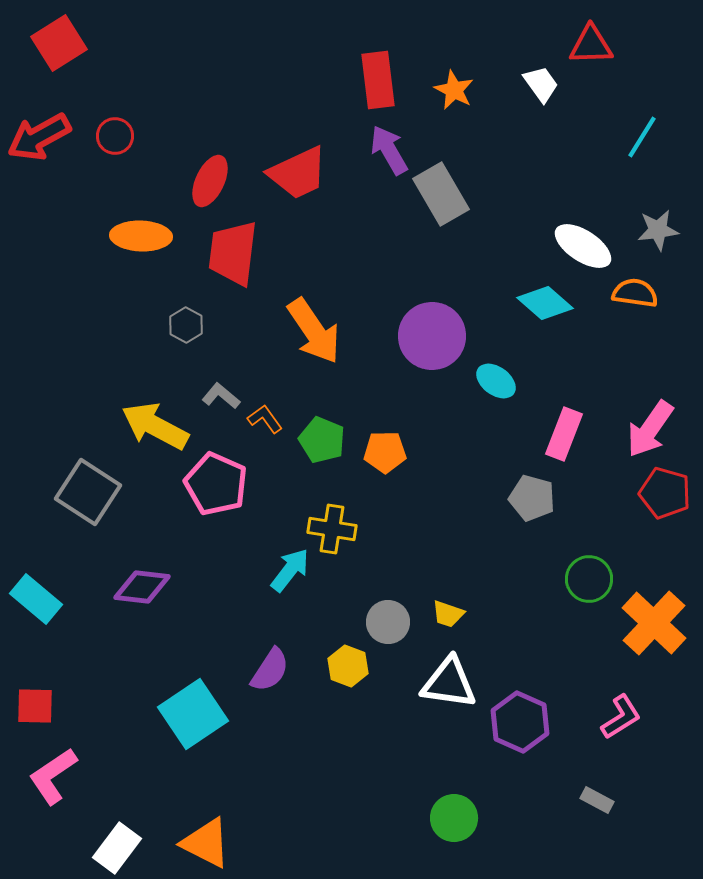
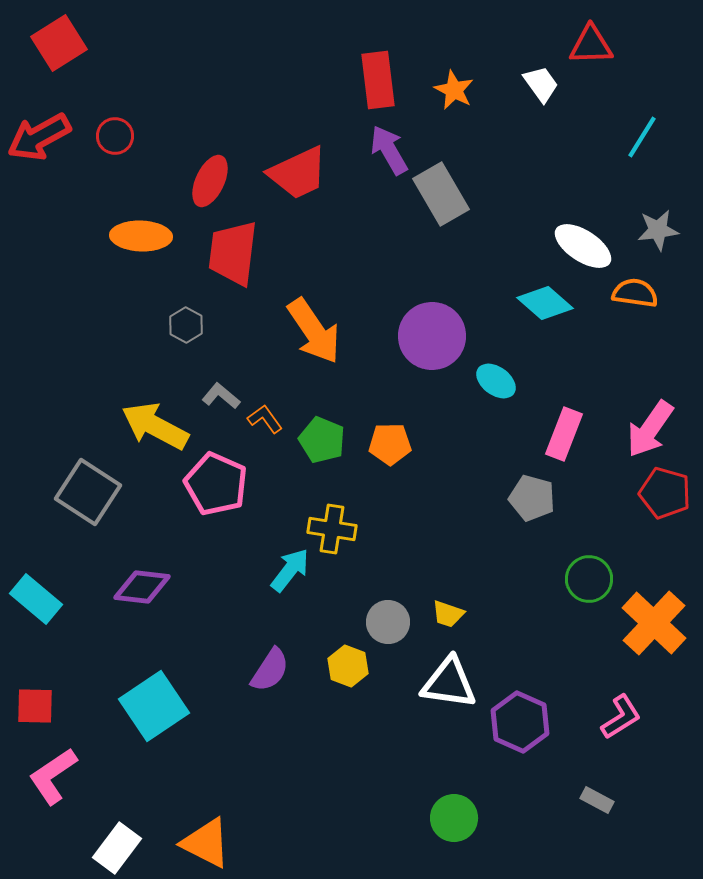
orange pentagon at (385, 452): moved 5 px right, 8 px up
cyan square at (193, 714): moved 39 px left, 8 px up
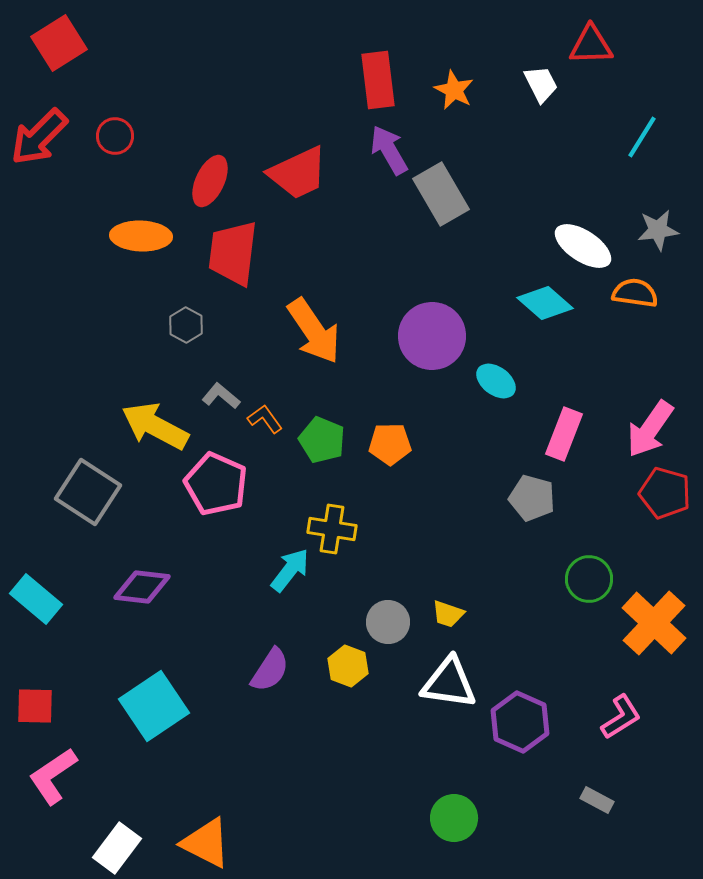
white trapezoid at (541, 84): rotated 9 degrees clockwise
red arrow at (39, 137): rotated 16 degrees counterclockwise
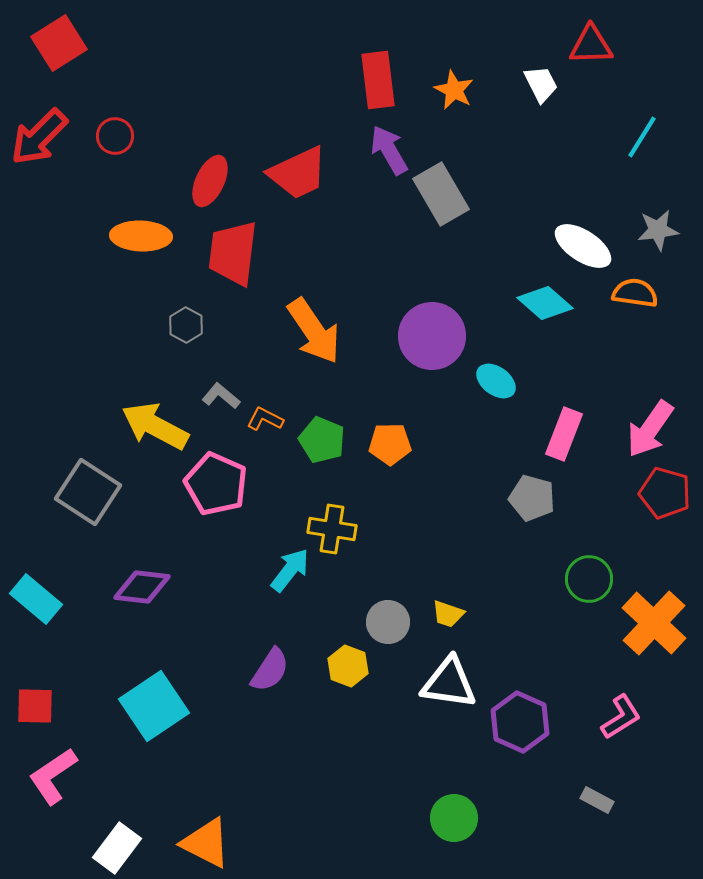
orange L-shape at (265, 419): rotated 27 degrees counterclockwise
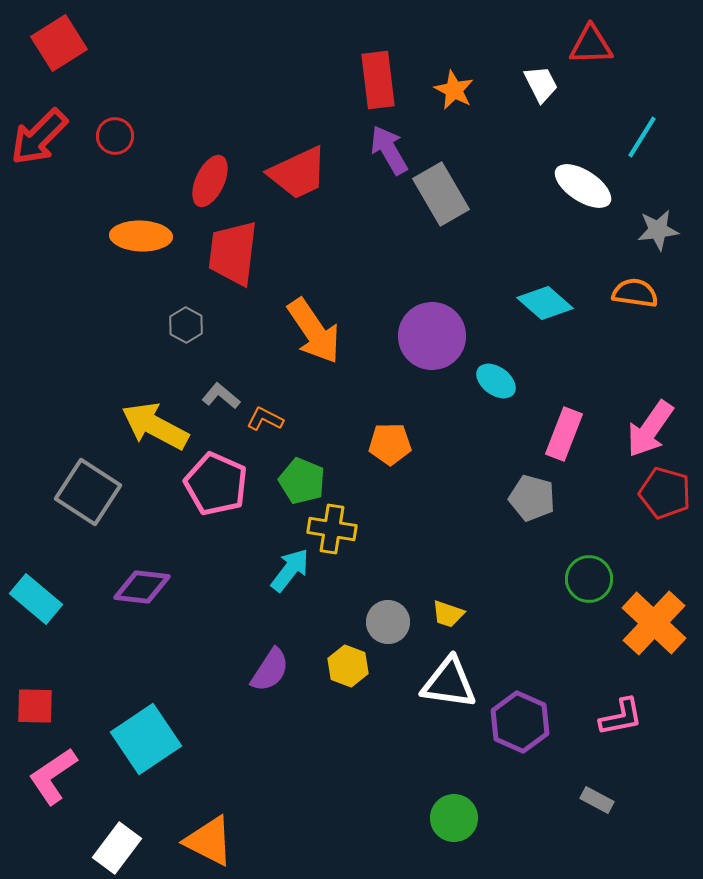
white ellipse at (583, 246): moved 60 px up
green pentagon at (322, 440): moved 20 px left, 41 px down
cyan square at (154, 706): moved 8 px left, 33 px down
pink L-shape at (621, 717): rotated 21 degrees clockwise
orange triangle at (206, 843): moved 3 px right, 2 px up
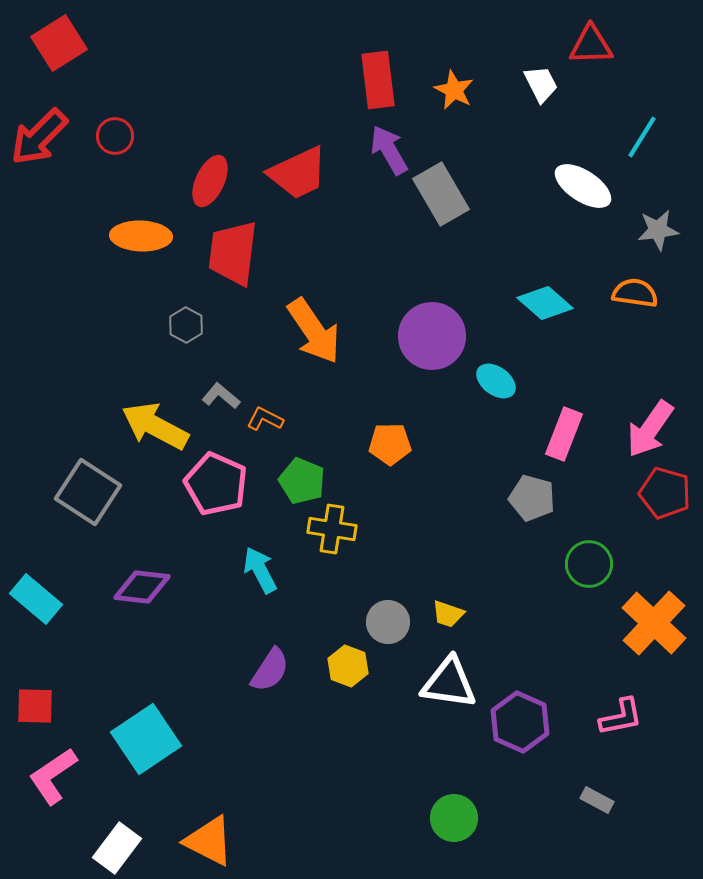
cyan arrow at (290, 570): moved 30 px left; rotated 66 degrees counterclockwise
green circle at (589, 579): moved 15 px up
